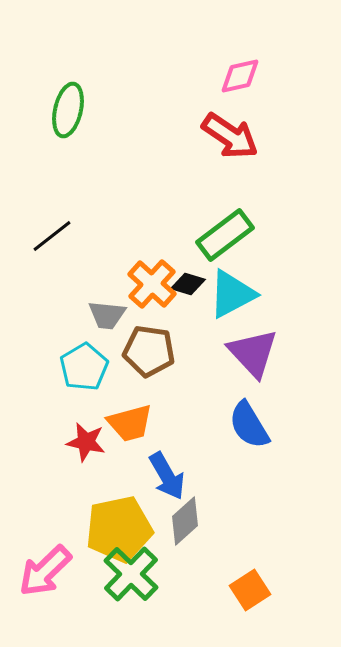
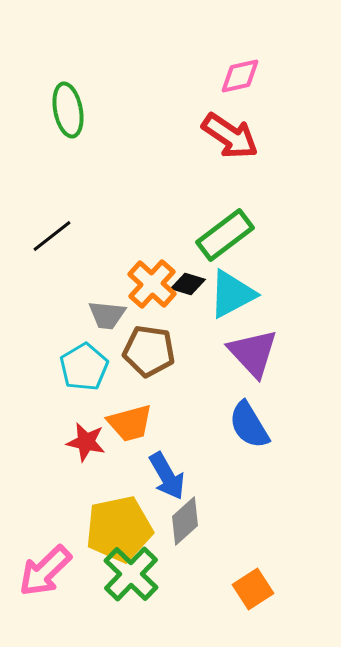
green ellipse: rotated 24 degrees counterclockwise
orange square: moved 3 px right, 1 px up
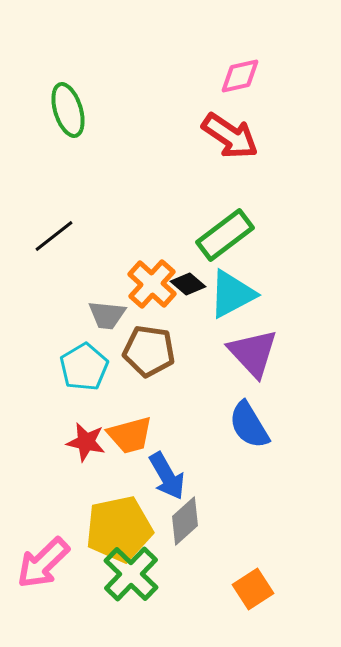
green ellipse: rotated 6 degrees counterclockwise
black line: moved 2 px right
black diamond: rotated 24 degrees clockwise
orange trapezoid: moved 12 px down
pink arrow: moved 2 px left, 8 px up
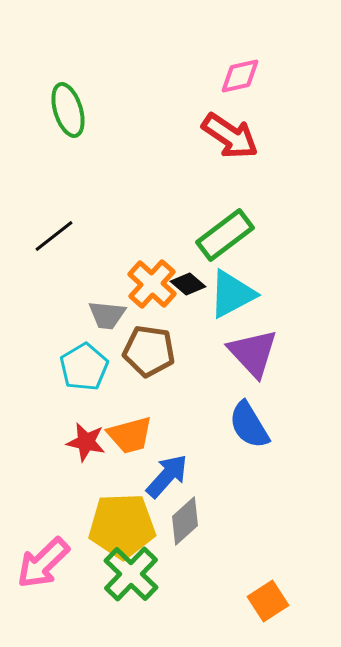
blue arrow: rotated 108 degrees counterclockwise
yellow pentagon: moved 3 px right, 3 px up; rotated 10 degrees clockwise
orange square: moved 15 px right, 12 px down
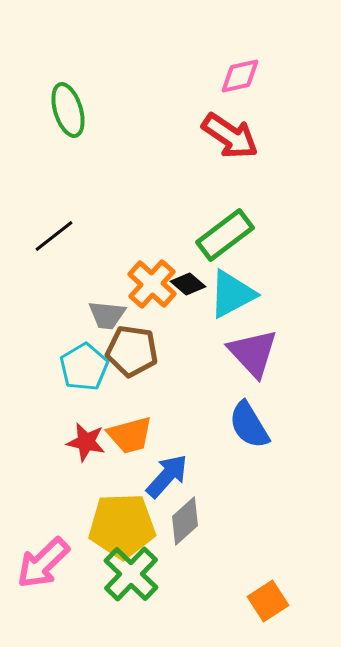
brown pentagon: moved 17 px left
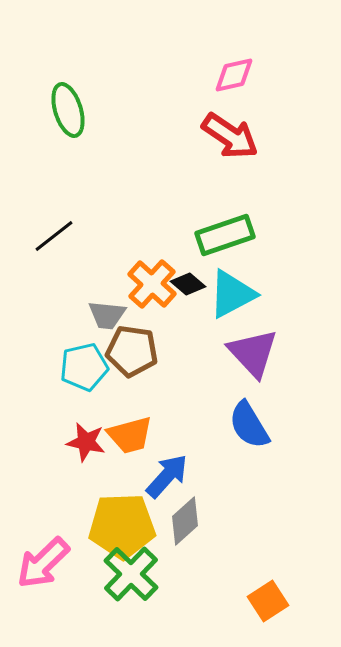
pink diamond: moved 6 px left, 1 px up
green rectangle: rotated 18 degrees clockwise
cyan pentagon: rotated 18 degrees clockwise
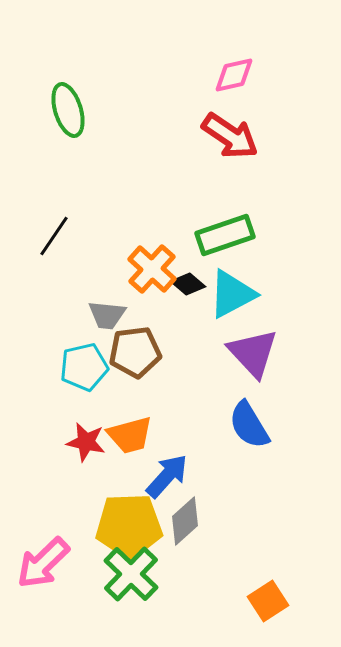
black line: rotated 18 degrees counterclockwise
orange cross: moved 15 px up
brown pentagon: moved 3 px right, 1 px down; rotated 15 degrees counterclockwise
yellow pentagon: moved 7 px right
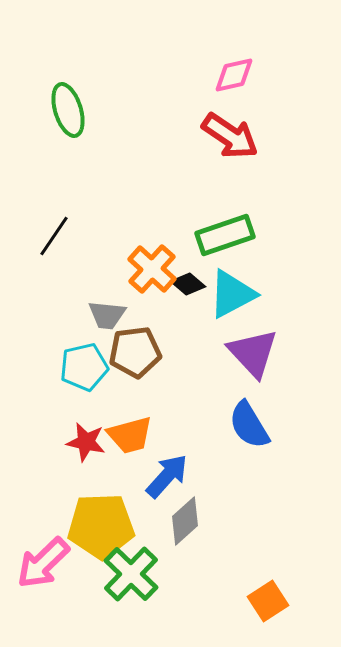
yellow pentagon: moved 28 px left
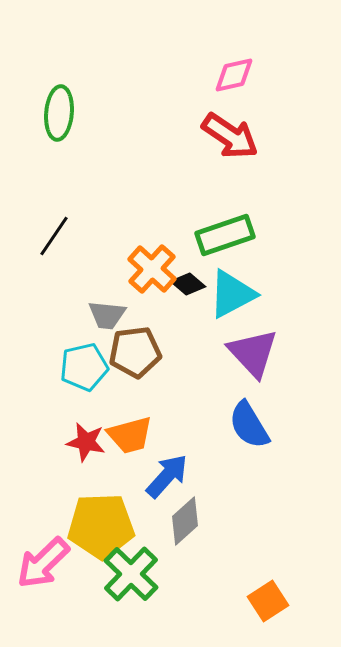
green ellipse: moved 9 px left, 3 px down; rotated 22 degrees clockwise
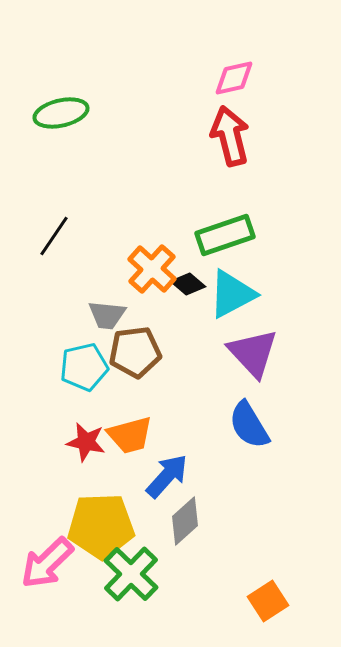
pink diamond: moved 3 px down
green ellipse: moved 2 px right; rotated 72 degrees clockwise
red arrow: rotated 138 degrees counterclockwise
pink arrow: moved 4 px right
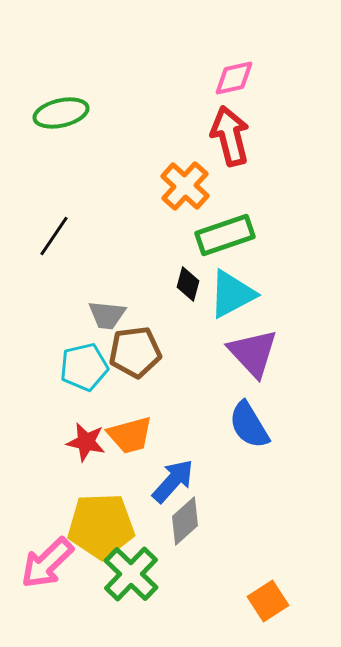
orange cross: moved 33 px right, 83 px up
black diamond: rotated 64 degrees clockwise
blue arrow: moved 6 px right, 5 px down
